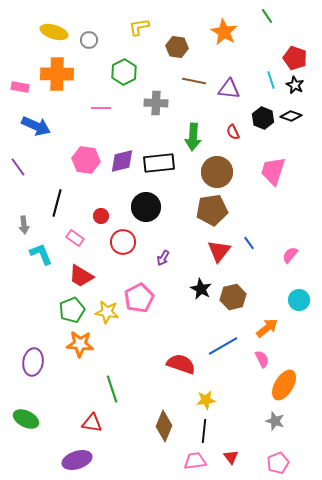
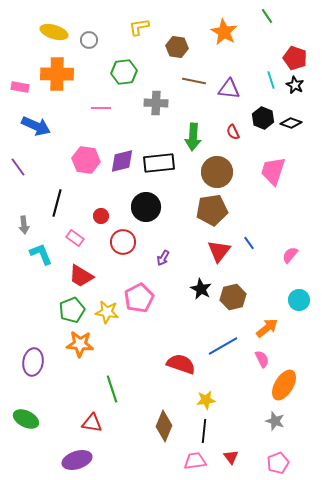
green hexagon at (124, 72): rotated 20 degrees clockwise
black diamond at (291, 116): moved 7 px down
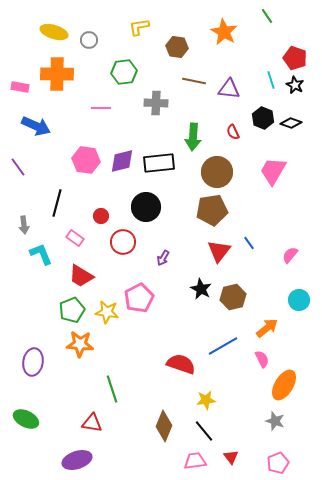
pink trapezoid at (273, 171): rotated 12 degrees clockwise
black line at (204, 431): rotated 45 degrees counterclockwise
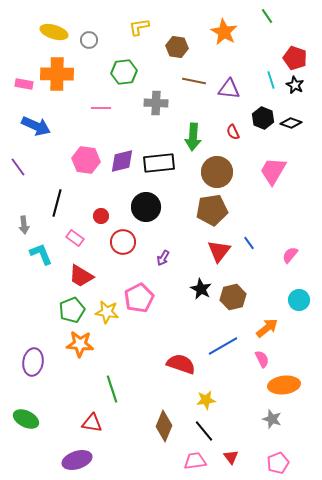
pink rectangle at (20, 87): moved 4 px right, 3 px up
orange ellipse at (284, 385): rotated 52 degrees clockwise
gray star at (275, 421): moved 3 px left, 2 px up
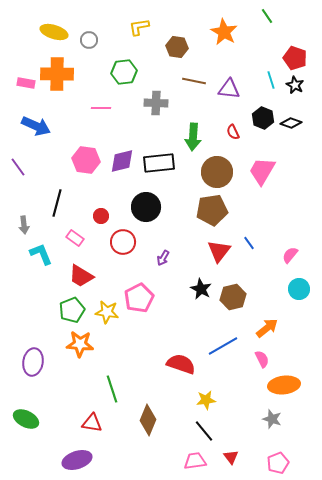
pink rectangle at (24, 84): moved 2 px right, 1 px up
pink trapezoid at (273, 171): moved 11 px left
cyan circle at (299, 300): moved 11 px up
brown diamond at (164, 426): moved 16 px left, 6 px up
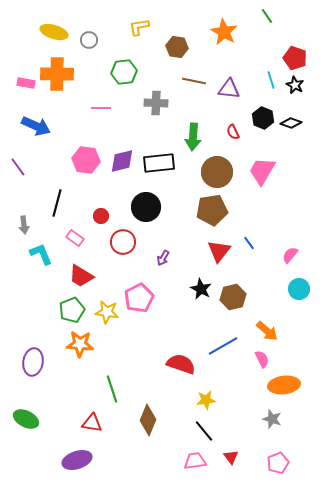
orange arrow at (267, 328): moved 3 px down; rotated 80 degrees clockwise
